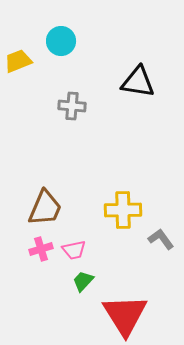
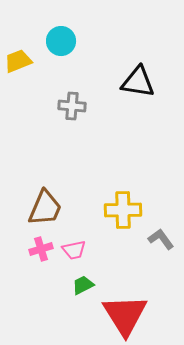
green trapezoid: moved 4 px down; rotated 20 degrees clockwise
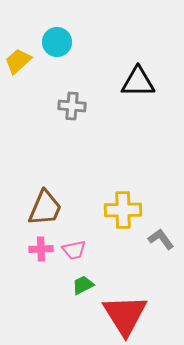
cyan circle: moved 4 px left, 1 px down
yellow trapezoid: rotated 20 degrees counterclockwise
black triangle: rotated 9 degrees counterclockwise
pink cross: rotated 15 degrees clockwise
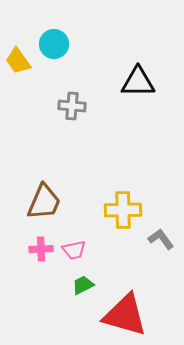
cyan circle: moved 3 px left, 2 px down
yellow trapezoid: rotated 84 degrees counterclockwise
brown trapezoid: moved 1 px left, 6 px up
red triangle: rotated 42 degrees counterclockwise
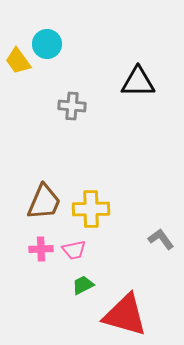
cyan circle: moved 7 px left
yellow cross: moved 32 px left, 1 px up
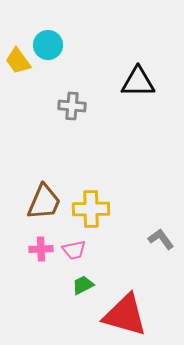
cyan circle: moved 1 px right, 1 px down
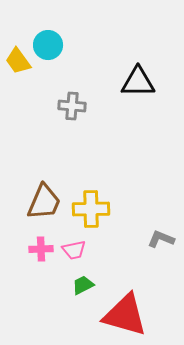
gray L-shape: rotated 32 degrees counterclockwise
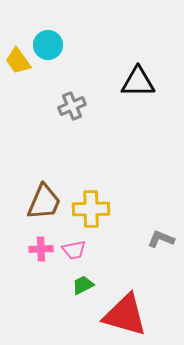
gray cross: rotated 28 degrees counterclockwise
